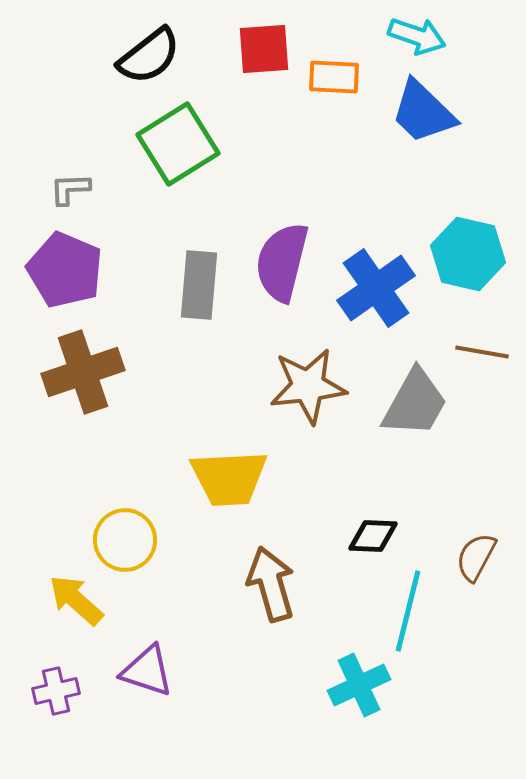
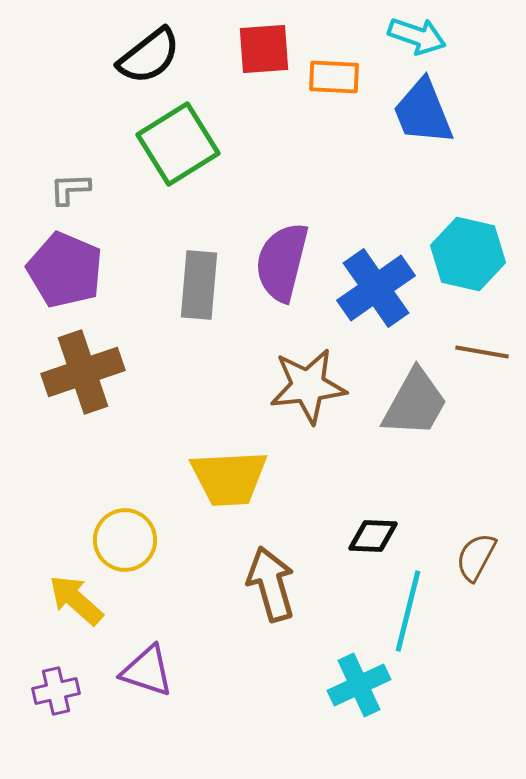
blue trapezoid: rotated 24 degrees clockwise
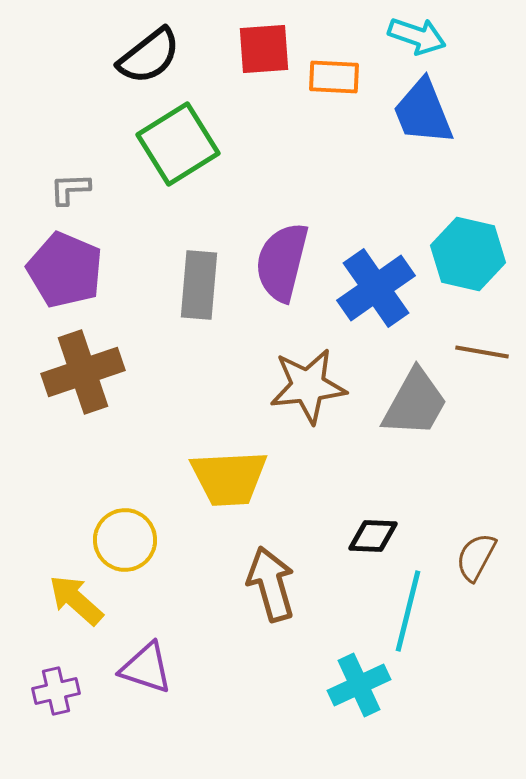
purple triangle: moved 1 px left, 3 px up
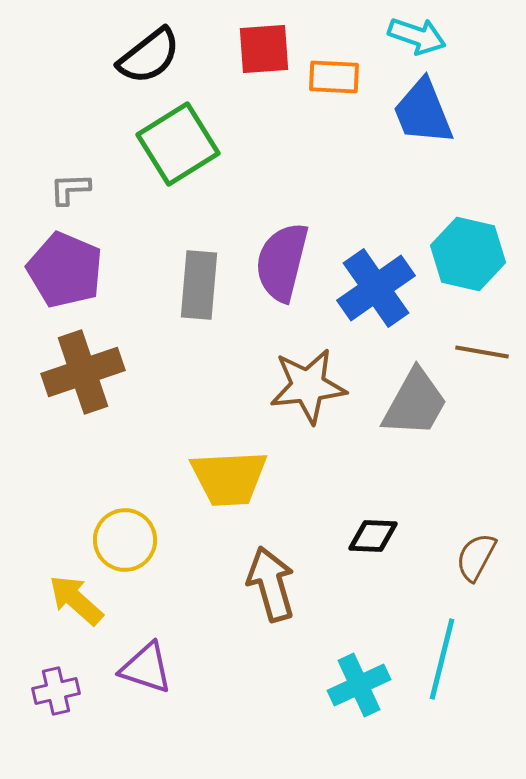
cyan line: moved 34 px right, 48 px down
